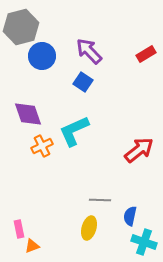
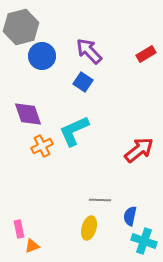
cyan cross: moved 1 px up
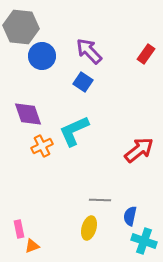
gray hexagon: rotated 20 degrees clockwise
red rectangle: rotated 24 degrees counterclockwise
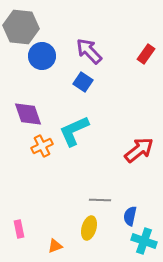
orange triangle: moved 23 px right
